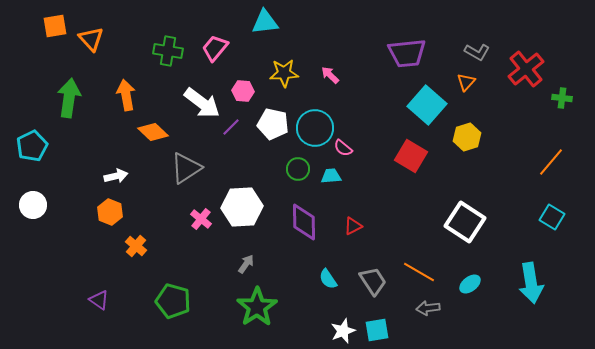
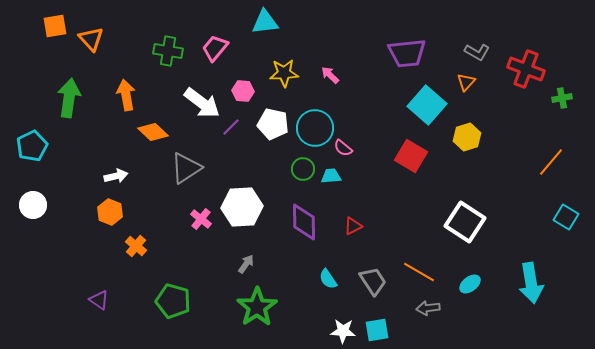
red cross at (526, 69): rotated 30 degrees counterclockwise
green cross at (562, 98): rotated 18 degrees counterclockwise
green circle at (298, 169): moved 5 px right
cyan square at (552, 217): moved 14 px right
white star at (343, 331): rotated 25 degrees clockwise
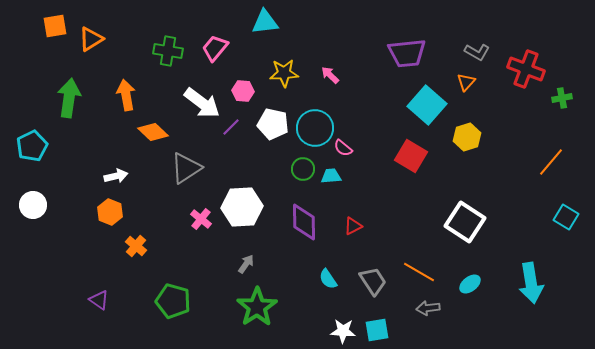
orange triangle at (91, 39): rotated 40 degrees clockwise
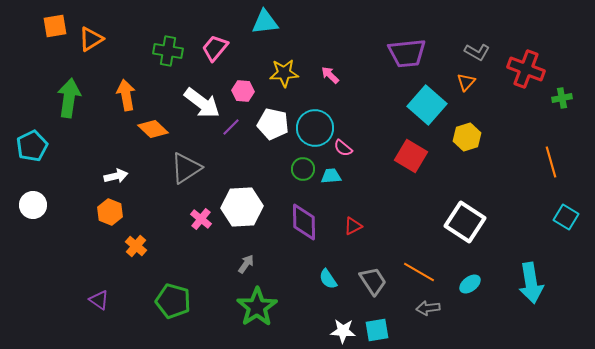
orange diamond at (153, 132): moved 3 px up
orange line at (551, 162): rotated 56 degrees counterclockwise
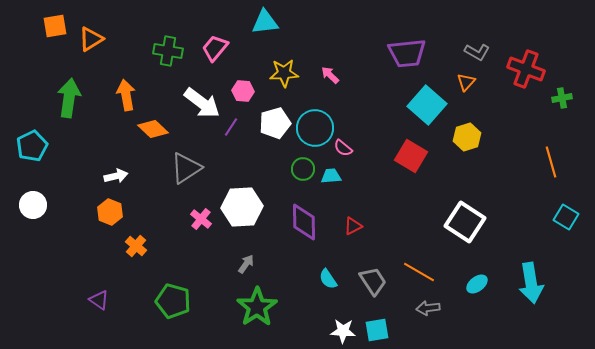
white pentagon at (273, 124): moved 2 px right, 1 px up; rotated 28 degrees counterclockwise
purple line at (231, 127): rotated 12 degrees counterclockwise
cyan ellipse at (470, 284): moved 7 px right
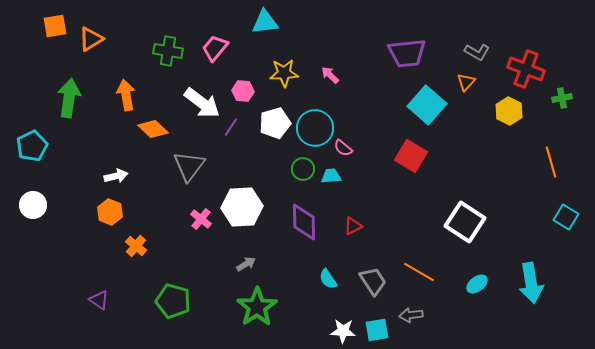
yellow hexagon at (467, 137): moved 42 px right, 26 px up; rotated 16 degrees counterclockwise
gray triangle at (186, 168): moved 3 px right, 2 px up; rotated 20 degrees counterclockwise
gray arrow at (246, 264): rotated 24 degrees clockwise
gray arrow at (428, 308): moved 17 px left, 7 px down
